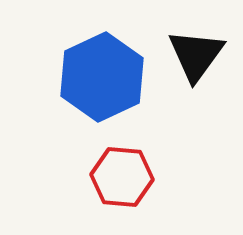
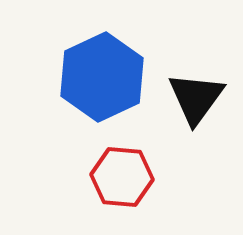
black triangle: moved 43 px down
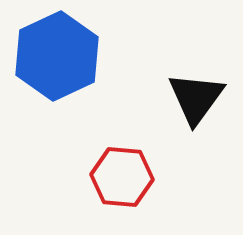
blue hexagon: moved 45 px left, 21 px up
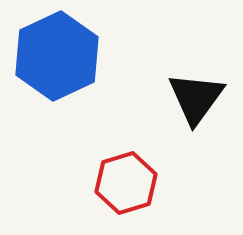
red hexagon: moved 4 px right, 6 px down; rotated 22 degrees counterclockwise
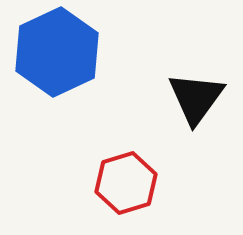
blue hexagon: moved 4 px up
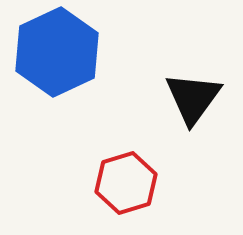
black triangle: moved 3 px left
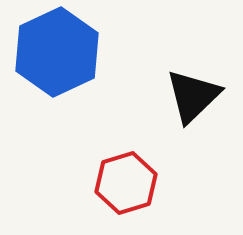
black triangle: moved 2 px up; rotated 10 degrees clockwise
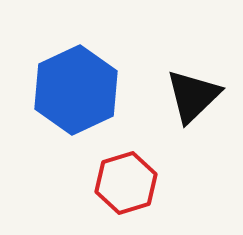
blue hexagon: moved 19 px right, 38 px down
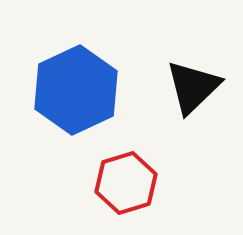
black triangle: moved 9 px up
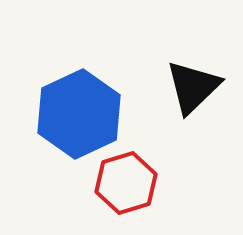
blue hexagon: moved 3 px right, 24 px down
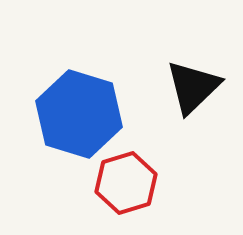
blue hexagon: rotated 18 degrees counterclockwise
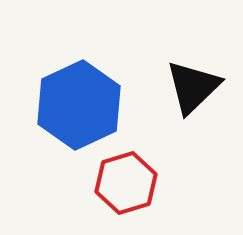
blue hexagon: moved 9 px up; rotated 18 degrees clockwise
